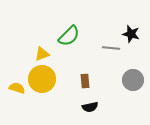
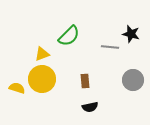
gray line: moved 1 px left, 1 px up
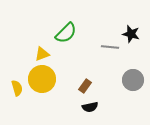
green semicircle: moved 3 px left, 3 px up
brown rectangle: moved 5 px down; rotated 40 degrees clockwise
yellow semicircle: rotated 56 degrees clockwise
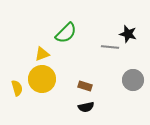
black star: moved 3 px left
brown rectangle: rotated 72 degrees clockwise
black semicircle: moved 4 px left
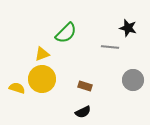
black star: moved 6 px up
yellow semicircle: rotated 56 degrees counterclockwise
black semicircle: moved 3 px left, 5 px down; rotated 14 degrees counterclockwise
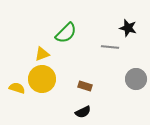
gray circle: moved 3 px right, 1 px up
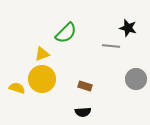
gray line: moved 1 px right, 1 px up
black semicircle: rotated 21 degrees clockwise
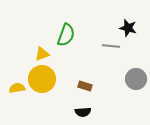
green semicircle: moved 2 px down; rotated 25 degrees counterclockwise
yellow semicircle: rotated 28 degrees counterclockwise
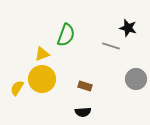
gray line: rotated 12 degrees clockwise
yellow semicircle: rotated 49 degrees counterclockwise
